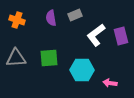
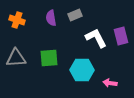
white L-shape: moved 3 px down; rotated 100 degrees clockwise
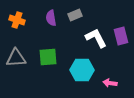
green square: moved 1 px left, 1 px up
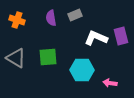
white L-shape: rotated 40 degrees counterclockwise
gray triangle: rotated 35 degrees clockwise
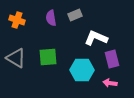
purple rectangle: moved 9 px left, 23 px down
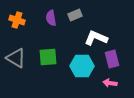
cyan hexagon: moved 4 px up
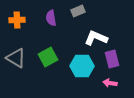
gray rectangle: moved 3 px right, 4 px up
orange cross: rotated 21 degrees counterclockwise
green square: rotated 24 degrees counterclockwise
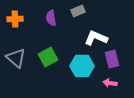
orange cross: moved 2 px left, 1 px up
gray triangle: rotated 10 degrees clockwise
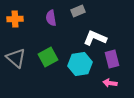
white L-shape: moved 1 px left
cyan hexagon: moved 2 px left, 2 px up; rotated 10 degrees counterclockwise
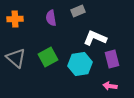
pink arrow: moved 3 px down
